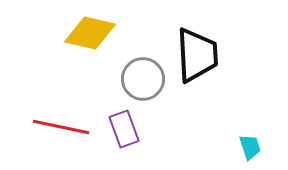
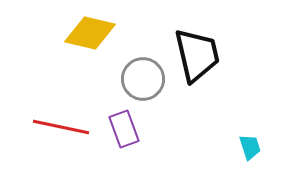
black trapezoid: rotated 10 degrees counterclockwise
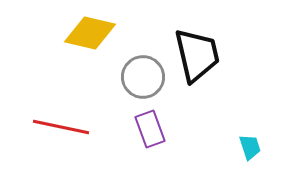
gray circle: moved 2 px up
purple rectangle: moved 26 px right
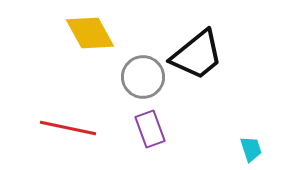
yellow diamond: rotated 48 degrees clockwise
black trapezoid: rotated 64 degrees clockwise
red line: moved 7 px right, 1 px down
cyan trapezoid: moved 1 px right, 2 px down
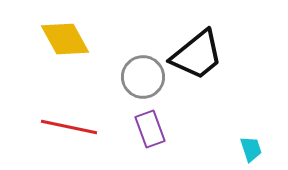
yellow diamond: moved 25 px left, 6 px down
red line: moved 1 px right, 1 px up
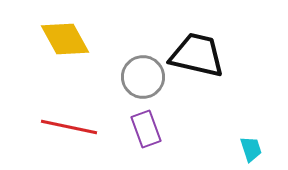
black trapezoid: rotated 128 degrees counterclockwise
purple rectangle: moved 4 px left
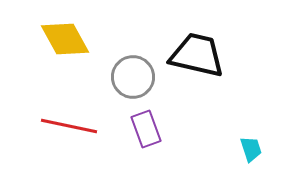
gray circle: moved 10 px left
red line: moved 1 px up
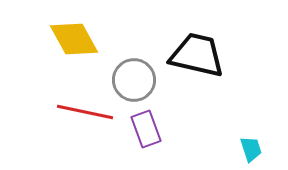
yellow diamond: moved 9 px right
gray circle: moved 1 px right, 3 px down
red line: moved 16 px right, 14 px up
